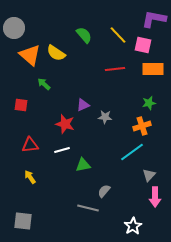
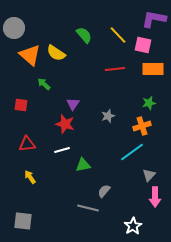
purple triangle: moved 10 px left, 1 px up; rotated 32 degrees counterclockwise
gray star: moved 3 px right, 1 px up; rotated 24 degrees counterclockwise
red triangle: moved 3 px left, 1 px up
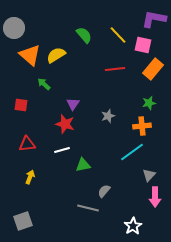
yellow semicircle: moved 2 px down; rotated 114 degrees clockwise
orange rectangle: rotated 50 degrees counterclockwise
orange cross: rotated 12 degrees clockwise
yellow arrow: rotated 56 degrees clockwise
gray square: rotated 24 degrees counterclockwise
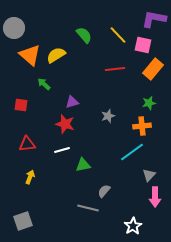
purple triangle: moved 1 px left, 2 px up; rotated 40 degrees clockwise
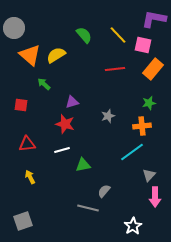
yellow arrow: rotated 48 degrees counterclockwise
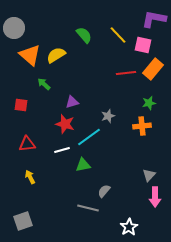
red line: moved 11 px right, 4 px down
cyan line: moved 43 px left, 15 px up
white star: moved 4 px left, 1 px down
